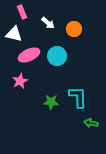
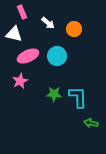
pink ellipse: moved 1 px left, 1 px down
green star: moved 3 px right, 8 px up
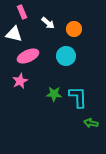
cyan circle: moved 9 px right
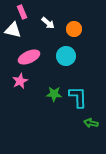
white triangle: moved 1 px left, 4 px up
pink ellipse: moved 1 px right, 1 px down
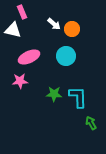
white arrow: moved 6 px right, 1 px down
orange circle: moved 2 px left
pink star: rotated 21 degrees clockwise
green arrow: rotated 48 degrees clockwise
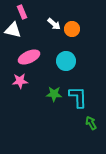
cyan circle: moved 5 px down
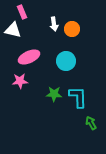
white arrow: rotated 40 degrees clockwise
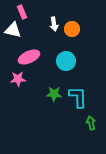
pink star: moved 2 px left, 2 px up
green arrow: rotated 16 degrees clockwise
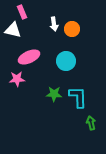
pink star: moved 1 px left
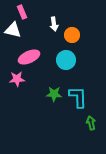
orange circle: moved 6 px down
cyan circle: moved 1 px up
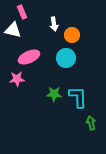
cyan circle: moved 2 px up
